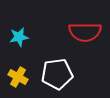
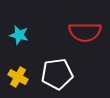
cyan star: moved 2 px up; rotated 24 degrees clockwise
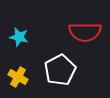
cyan star: moved 2 px down
white pentagon: moved 3 px right, 4 px up; rotated 20 degrees counterclockwise
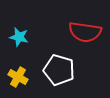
red semicircle: rotated 8 degrees clockwise
white pentagon: moved 1 px left; rotated 28 degrees counterclockwise
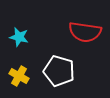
white pentagon: moved 1 px down
yellow cross: moved 1 px right, 1 px up
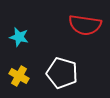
red semicircle: moved 7 px up
white pentagon: moved 3 px right, 2 px down
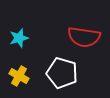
red semicircle: moved 1 px left, 12 px down
cyan star: moved 1 px down; rotated 30 degrees counterclockwise
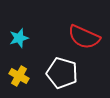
red semicircle: rotated 16 degrees clockwise
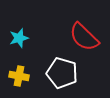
red semicircle: rotated 20 degrees clockwise
yellow cross: rotated 18 degrees counterclockwise
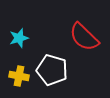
white pentagon: moved 10 px left, 3 px up
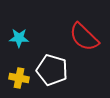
cyan star: rotated 18 degrees clockwise
yellow cross: moved 2 px down
